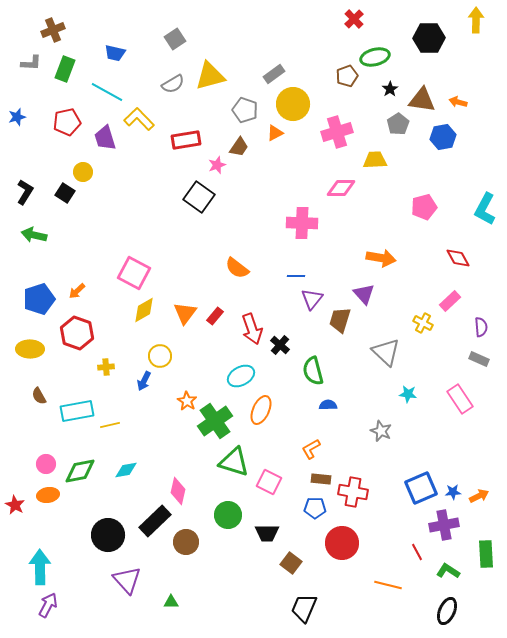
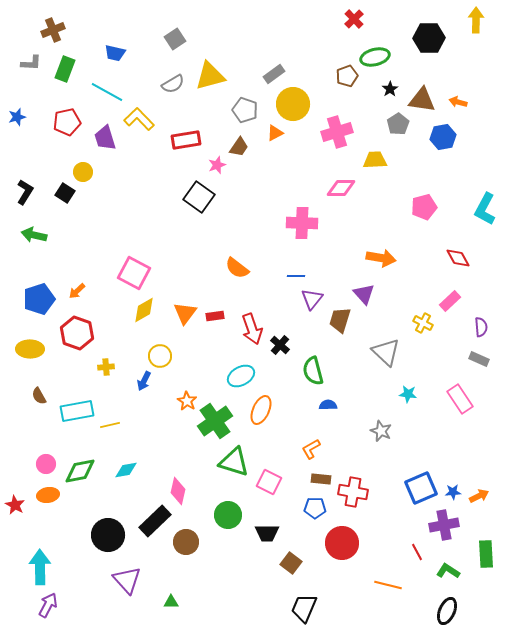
red rectangle at (215, 316): rotated 42 degrees clockwise
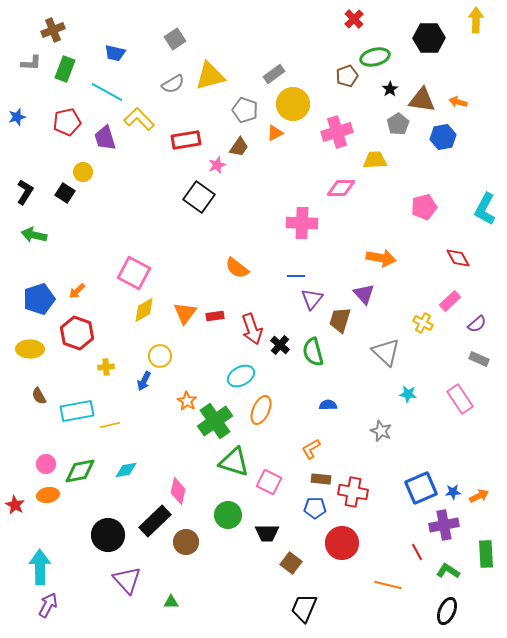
purple semicircle at (481, 327): moved 4 px left, 3 px up; rotated 54 degrees clockwise
green semicircle at (313, 371): moved 19 px up
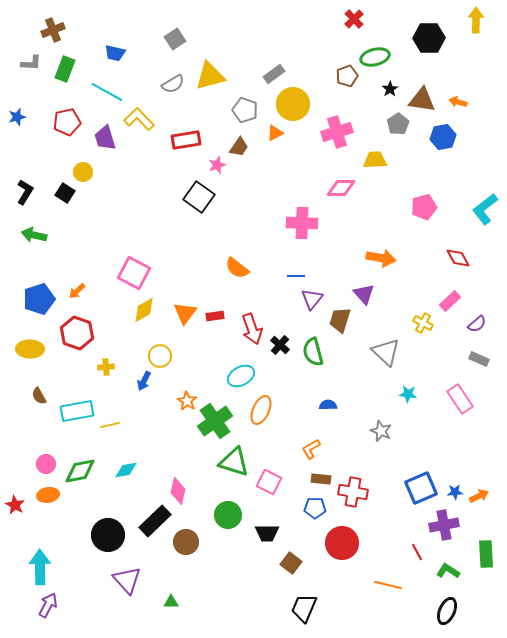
cyan L-shape at (485, 209): rotated 24 degrees clockwise
blue star at (453, 492): moved 2 px right
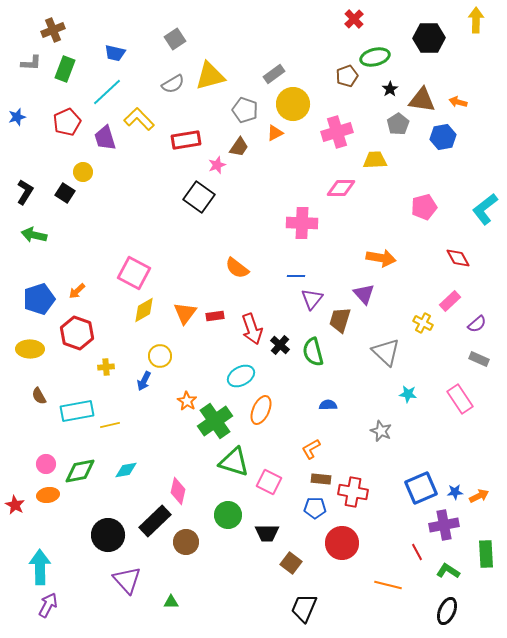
cyan line at (107, 92): rotated 72 degrees counterclockwise
red pentagon at (67, 122): rotated 12 degrees counterclockwise
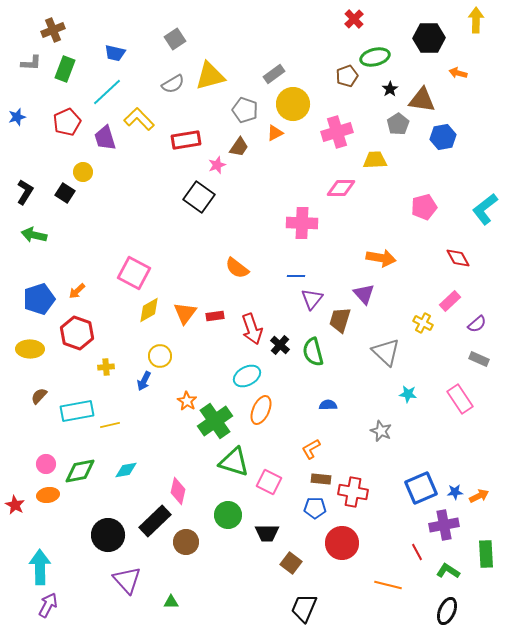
orange arrow at (458, 102): moved 29 px up
yellow diamond at (144, 310): moved 5 px right
cyan ellipse at (241, 376): moved 6 px right
brown semicircle at (39, 396): rotated 72 degrees clockwise
